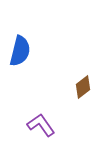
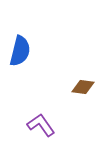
brown diamond: rotated 45 degrees clockwise
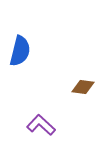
purple L-shape: rotated 12 degrees counterclockwise
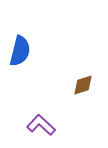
brown diamond: moved 2 px up; rotated 25 degrees counterclockwise
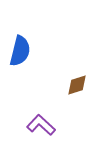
brown diamond: moved 6 px left
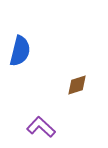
purple L-shape: moved 2 px down
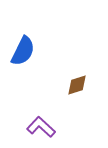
blue semicircle: moved 3 px right; rotated 12 degrees clockwise
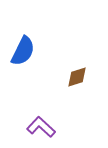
brown diamond: moved 8 px up
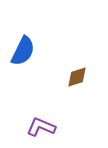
purple L-shape: rotated 20 degrees counterclockwise
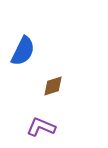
brown diamond: moved 24 px left, 9 px down
